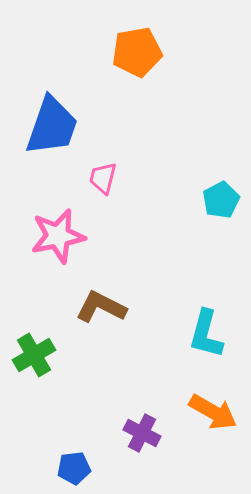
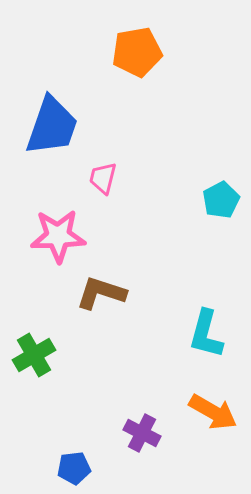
pink star: rotated 10 degrees clockwise
brown L-shape: moved 14 px up; rotated 9 degrees counterclockwise
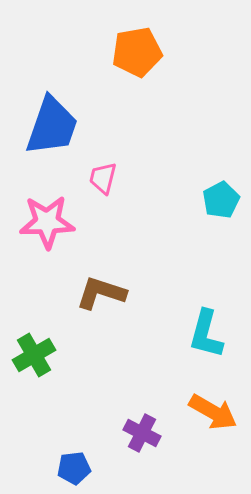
pink star: moved 11 px left, 14 px up
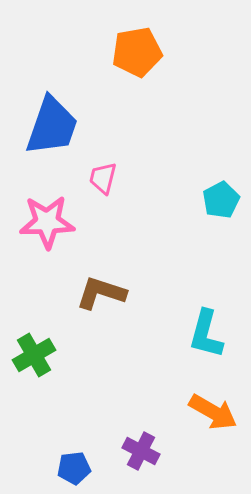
purple cross: moved 1 px left, 18 px down
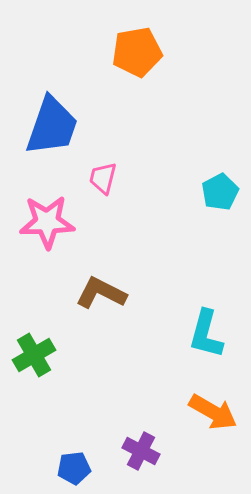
cyan pentagon: moved 1 px left, 8 px up
brown L-shape: rotated 9 degrees clockwise
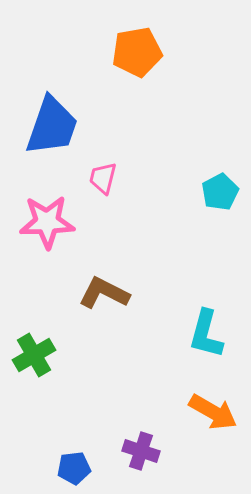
brown L-shape: moved 3 px right
purple cross: rotated 9 degrees counterclockwise
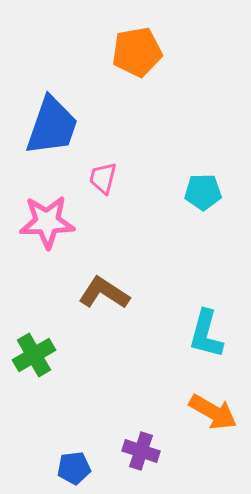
cyan pentagon: moved 17 px left; rotated 27 degrees clockwise
brown L-shape: rotated 6 degrees clockwise
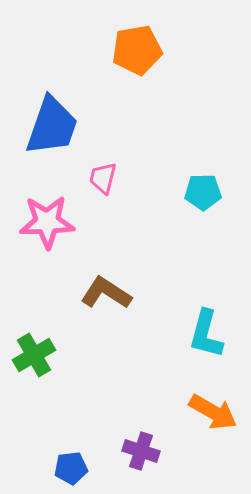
orange pentagon: moved 2 px up
brown L-shape: moved 2 px right
blue pentagon: moved 3 px left
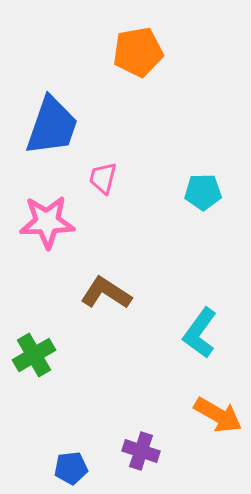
orange pentagon: moved 1 px right, 2 px down
cyan L-shape: moved 6 px left, 1 px up; rotated 21 degrees clockwise
orange arrow: moved 5 px right, 3 px down
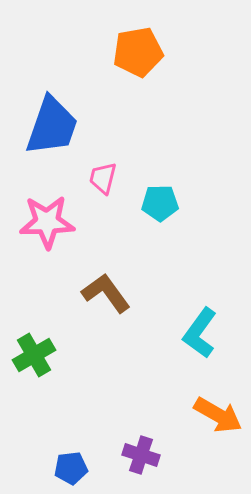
cyan pentagon: moved 43 px left, 11 px down
brown L-shape: rotated 21 degrees clockwise
purple cross: moved 4 px down
